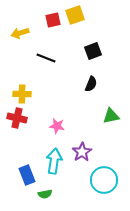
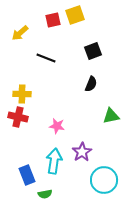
yellow arrow: rotated 24 degrees counterclockwise
red cross: moved 1 px right, 1 px up
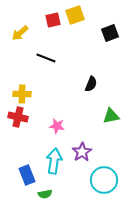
black square: moved 17 px right, 18 px up
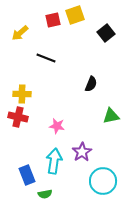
black square: moved 4 px left; rotated 18 degrees counterclockwise
cyan circle: moved 1 px left, 1 px down
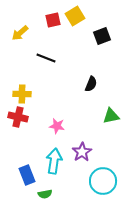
yellow square: moved 1 px down; rotated 12 degrees counterclockwise
black square: moved 4 px left, 3 px down; rotated 18 degrees clockwise
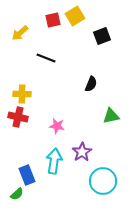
green semicircle: moved 28 px left; rotated 32 degrees counterclockwise
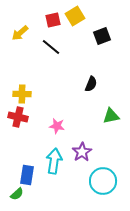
black line: moved 5 px right, 11 px up; rotated 18 degrees clockwise
blue rectangle: rotated 30 degrees clockwise
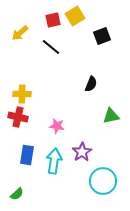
blue rectangle: moved 20 px up
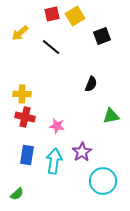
red square: moved 1 px left, 6 px up
red cross: moved 7 px right
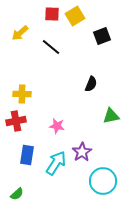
red square: rotated 14 degrees clockwise
red cross: moved 9 px left, 4 px down; rotated 24 degrees counterclockwise
cyan arrow: moved 2 px right, 2 px down; rotated 25 degrees clockwise
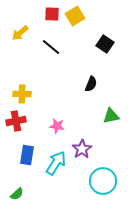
black square: moved 3 px right, 8 px down; rotated 36 degrees counterclockwise
purple star: moved 3 px up
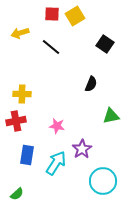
yellow arrow: rotated 24 degrees clockwise
